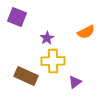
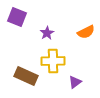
purple star: moved 5 px up
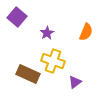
purple square: rotated 18 degrees clockwise
orange semicircle: rotated 42 degrees counterclockwise
yellow cross: rotated 20 degrees clockwise
brown rectangle: moved 2 px right, 2 px up
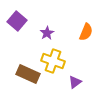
purple square: moved 4 px down
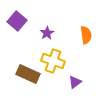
orange semicircle: moved 3 px down; rotated 30 degrees counterclockwise
